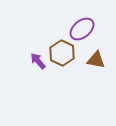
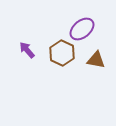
purple arrow: moved 11 px left, 11 px up
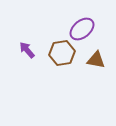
brown hexagon: rotated 25 degrees clockwise
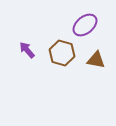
purple ellipse: moved 3 px right, 4 px up
brown hexagon: rotated 25 degrees clockwise
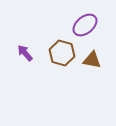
purple arrow: moved 2 px left, 3 px down
brown triangle: moved 4 px left
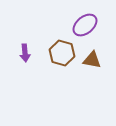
purple arrow: rotated 144 degrees counterclockwise
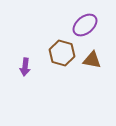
purple arrow: moved 14 px down; rotated 12 degrees clockwise
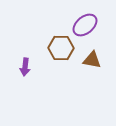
brown hexagon: moved 1 px left, 5 px up; rotated 15 degrees counterclockwise
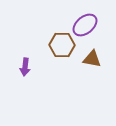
brown hexagon: moved 1 px right, 3 px up
brown triangle: moved 1 px up
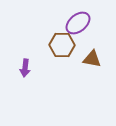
purple ellipse: moved 7 px left, 2 px up
purple arrow: moved 1 px down
